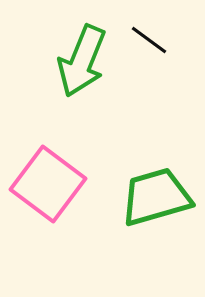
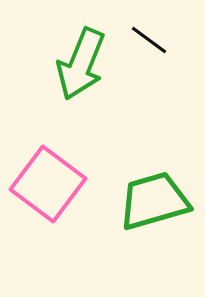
green arrow: moved 1 px left, 3 px down
green trapezoid: moved 2 px left, 4 px down
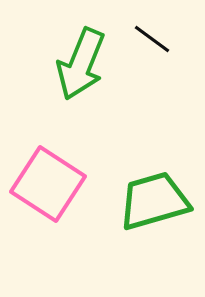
black line: moved 3 px right, 1 px up
pink square: rotated 4 degrees counterclockwise
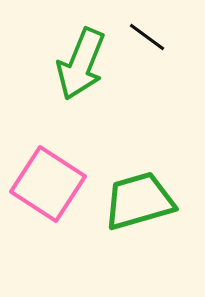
black line: moved 5 px left, 2 px up
green trapezoid: moved 15 px left
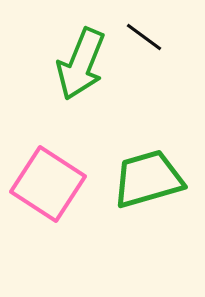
black line: moved 3 px left
green trapezoid: moved 9 px right, 22 px up
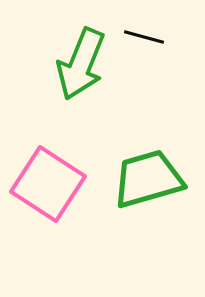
black line: rotated 21 degrees counterclockwise
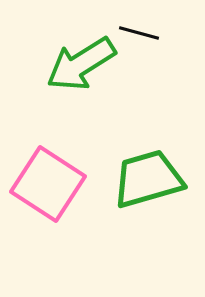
black line: moved 5 px left, 4 px up
green arrow: rotated 36 degrees clockwise
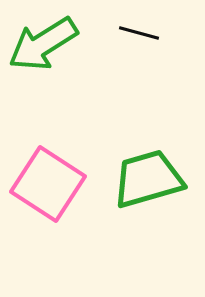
green arrow: moved 38 px left, 20 px up
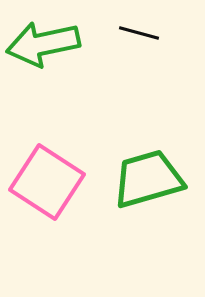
green arrow: rotated 20 degrees clockwise
pink square: moved 1 px left, 2 px up
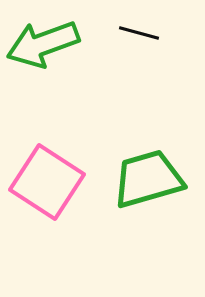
green arrow: rotated 8 degrees counterclockwise
